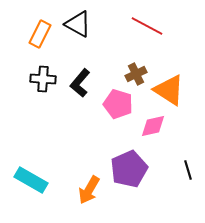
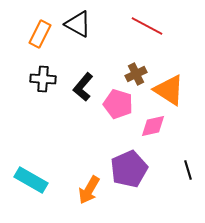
black L-shape: moved 3 px right, 4 px down
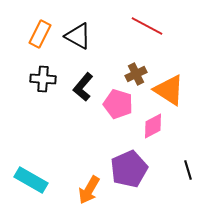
black triangle: moved 12 px down
pink diamond: rotated 16 degrees counterclockwise
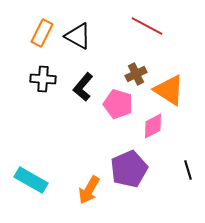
orange rectangle: moved 2 px right, 1 px up
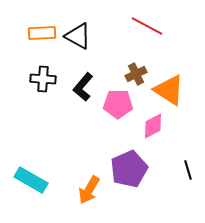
orange rectangle: rotated 60 degrees clockwise
pink pentagon: rotated 16 degrees counterclockwise
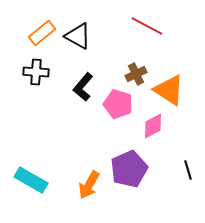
orange rectangle: rotated 36 degrees counterclockwise
black cross: moved 7 px left, 7 px up
pink pentagon: rotated 16 degrees clockwise
orange arrow: moved 5 px up
